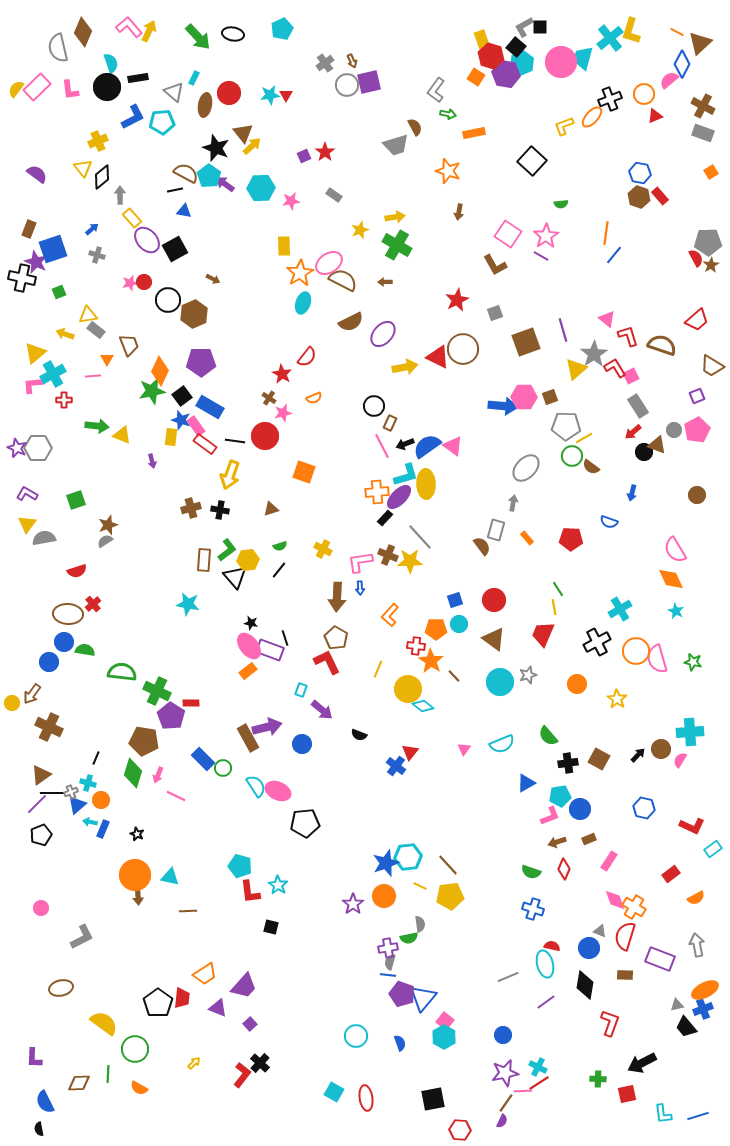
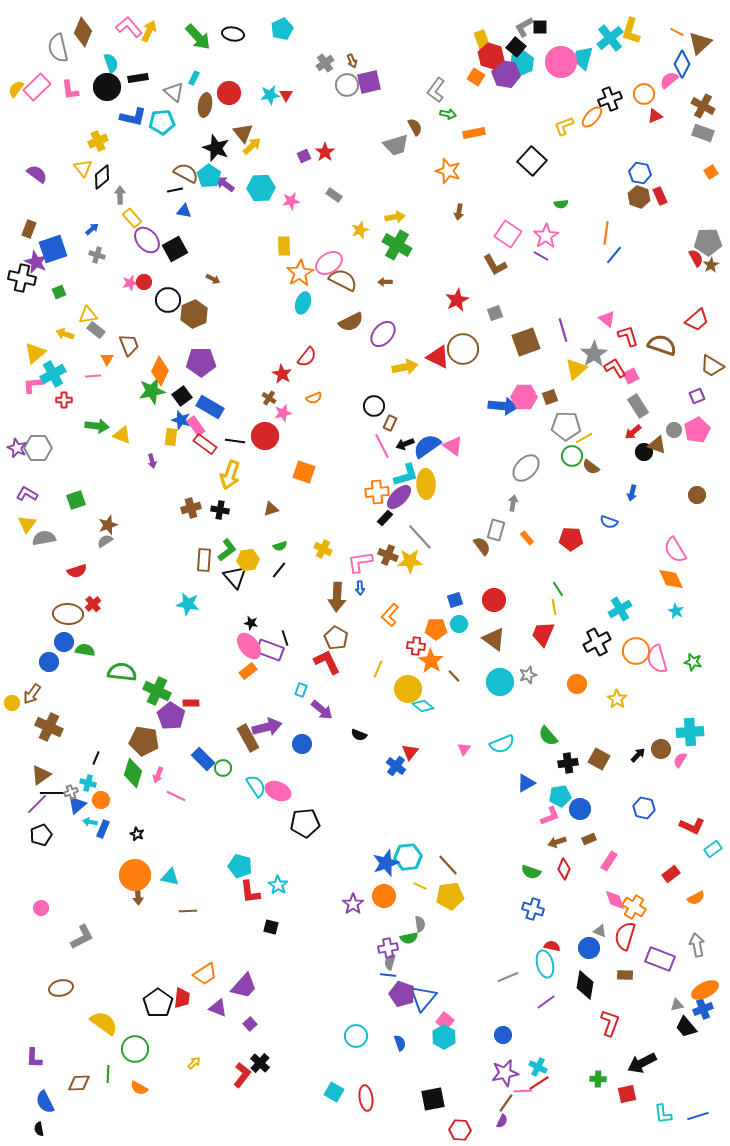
blue L-shape at (133, 117): rotated 40 degrees clockwise
red rectangle at (660, 196): rotated 18 degrees clockwise
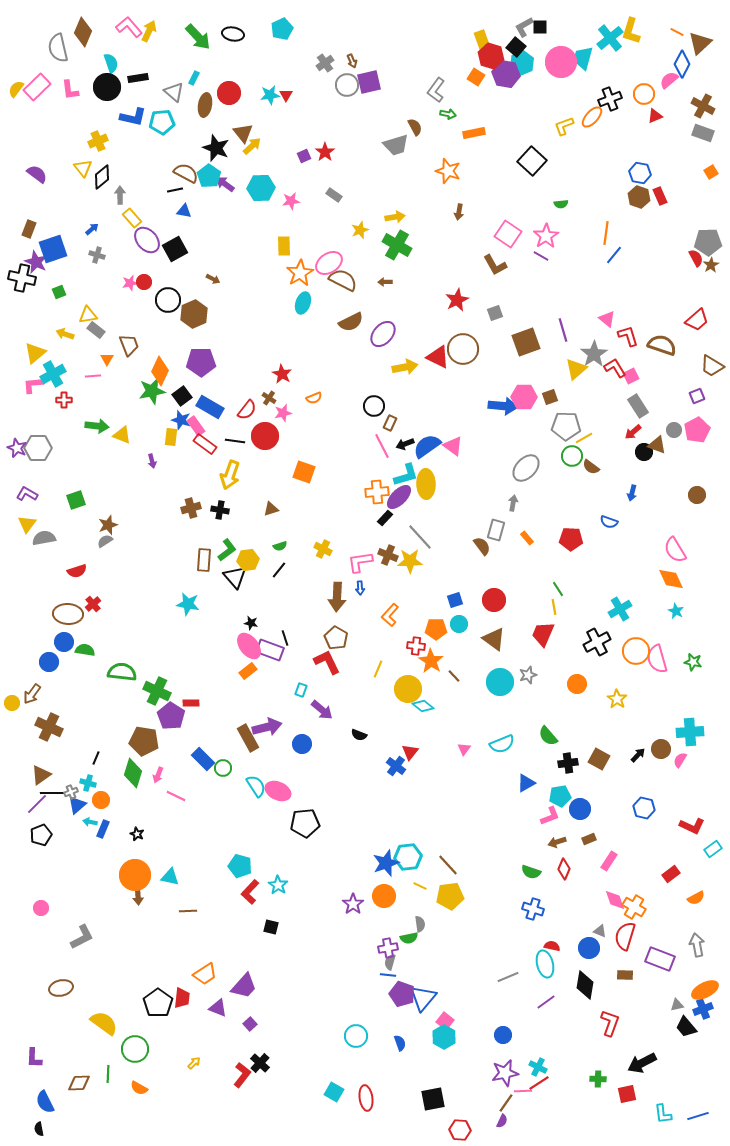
red semicircle at (307, 357): moved 60 px left, 53 px down
red L-shape at (250, 892): rotated 50 degrees clockwise
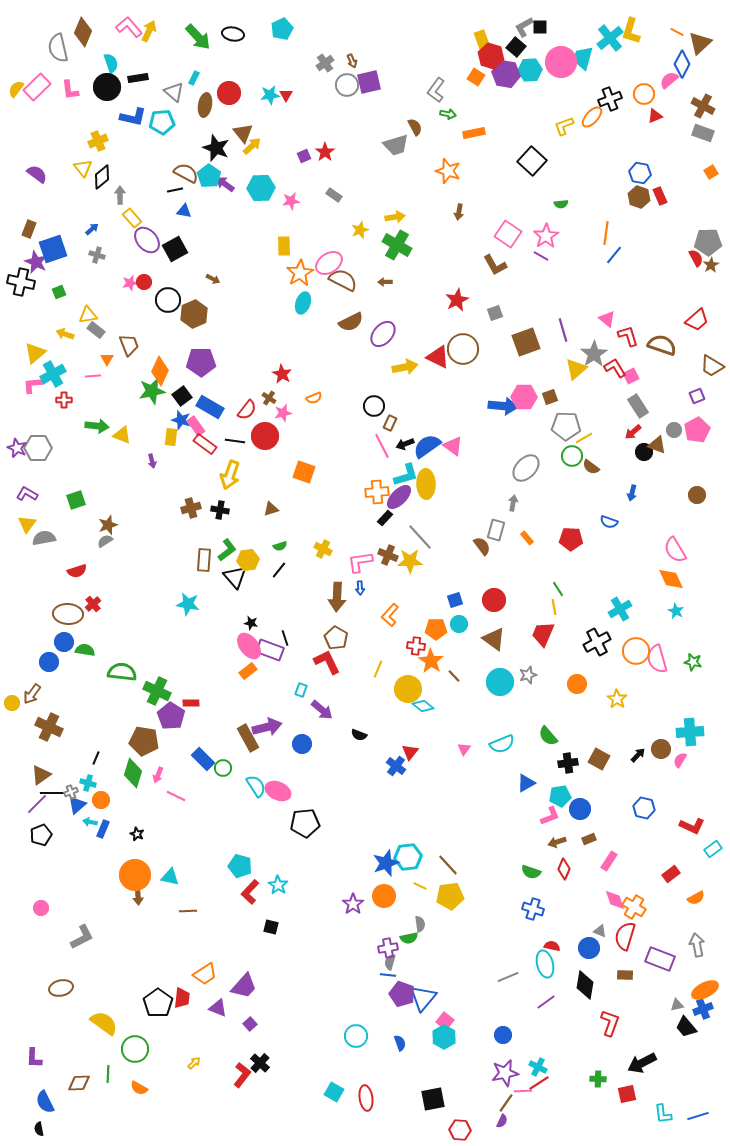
cyan hexagon at (522, 63): moved 8 px right, 7 px down; rotated 20 degrees clockwise
black cross at (22, 278): moved 1 px left, 4 px down
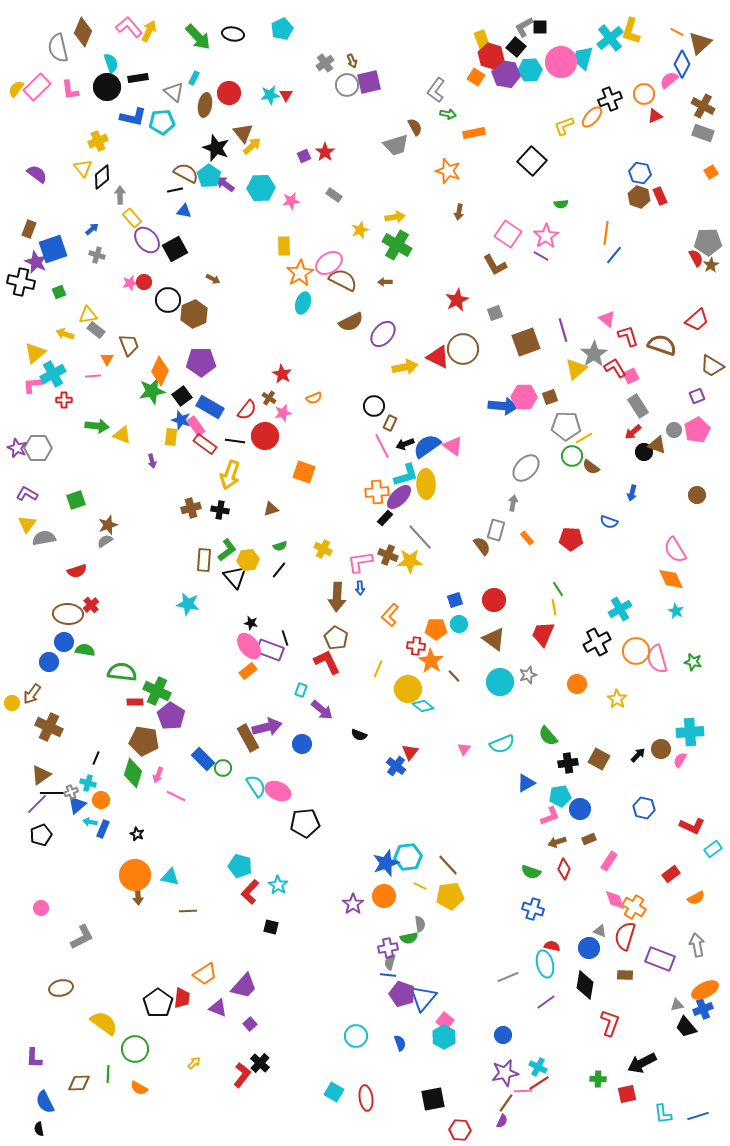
red cross at (93, 604): moved 2 px left, 1 px down
red rectangle at (191, 703): moved 56 px left, 1 px up
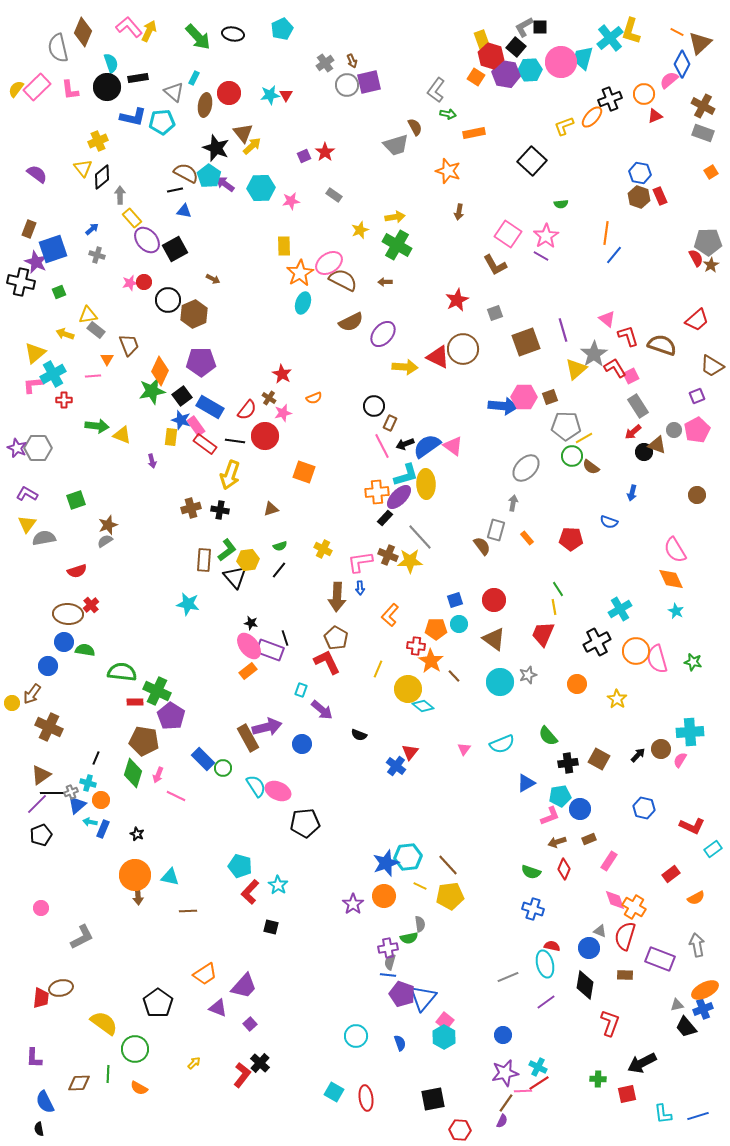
yellow arrow at (405, 367): rotated 15 degrees clockwise
blue circle at (49, 662): moved 1 px left, 4 px down
red trapezoid at (182, 998): moved 141 px left
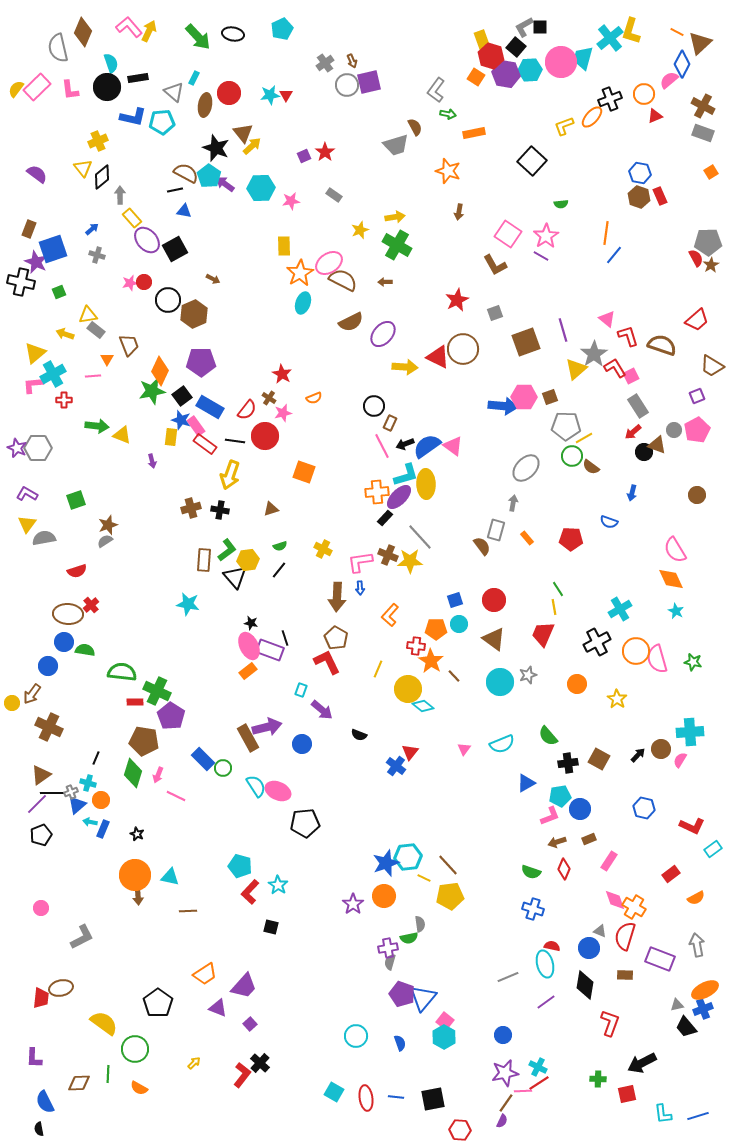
pink ellipse at (249, 646): rotated 12 degrees clockwise
yellow line at (420, 886): moved 4 px right, 8 px up
blue line at (388, 975): moved 8 px right, 122 px down
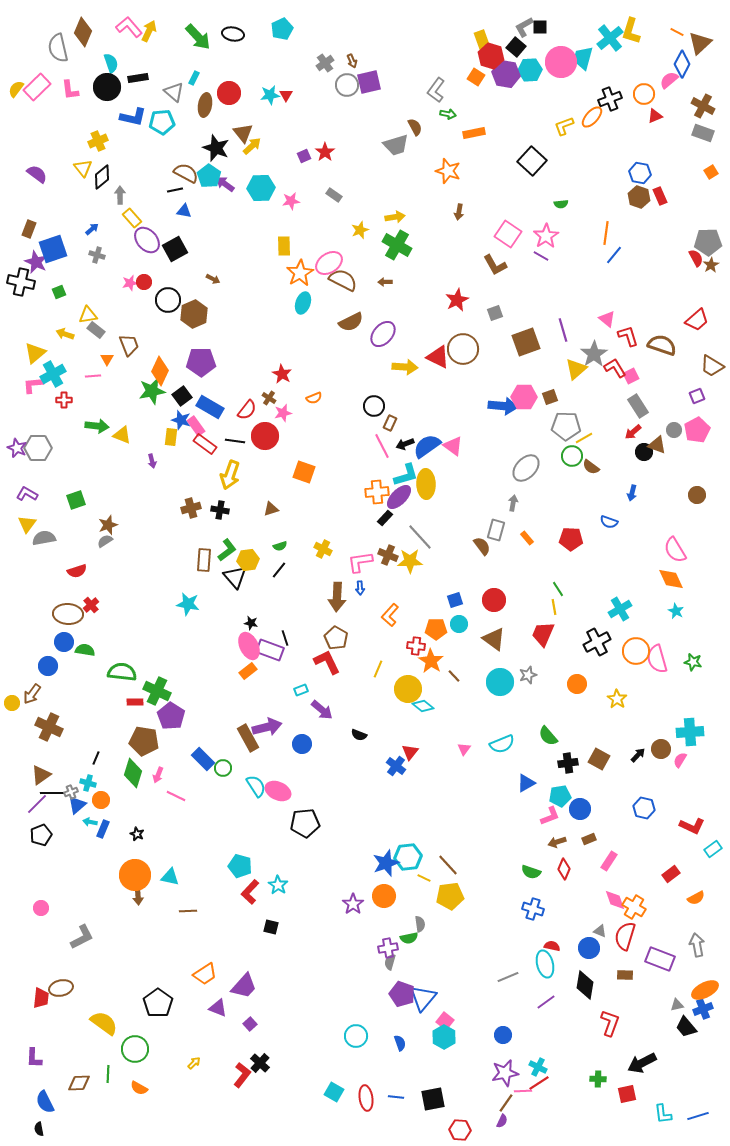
cyan rectangle at (301, 690): rotated 48 degrees clockwise
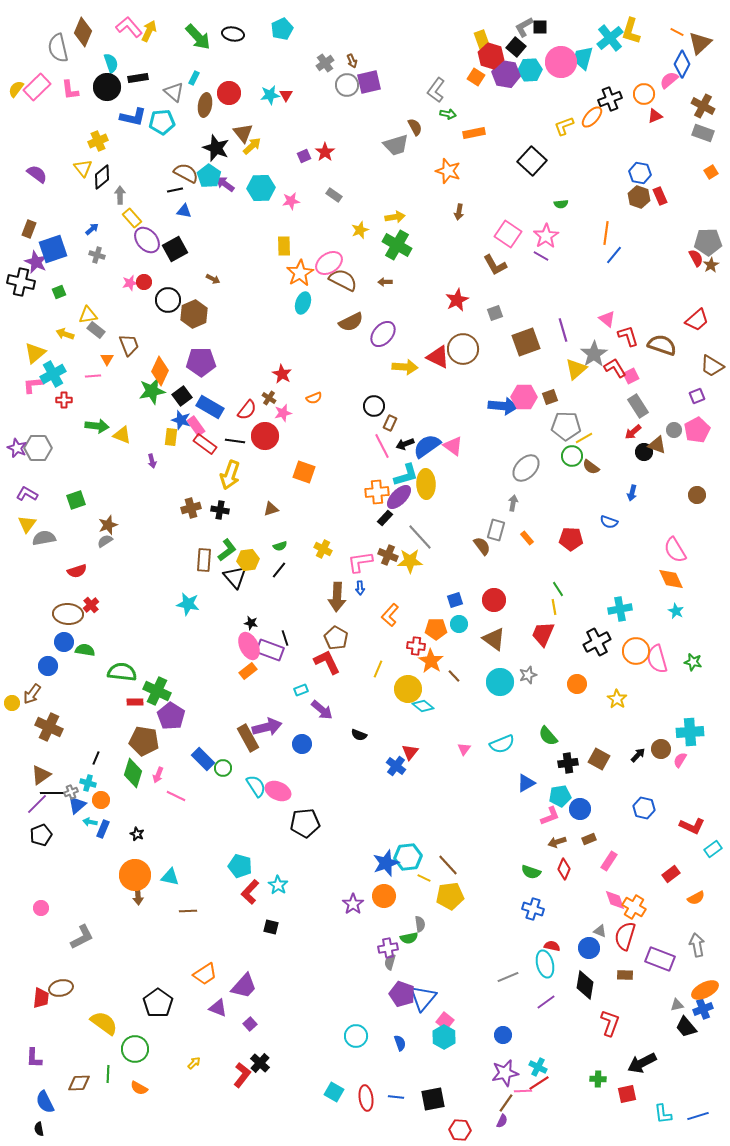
cyan cross at (620, 609): rotated 20 degrees clockwise
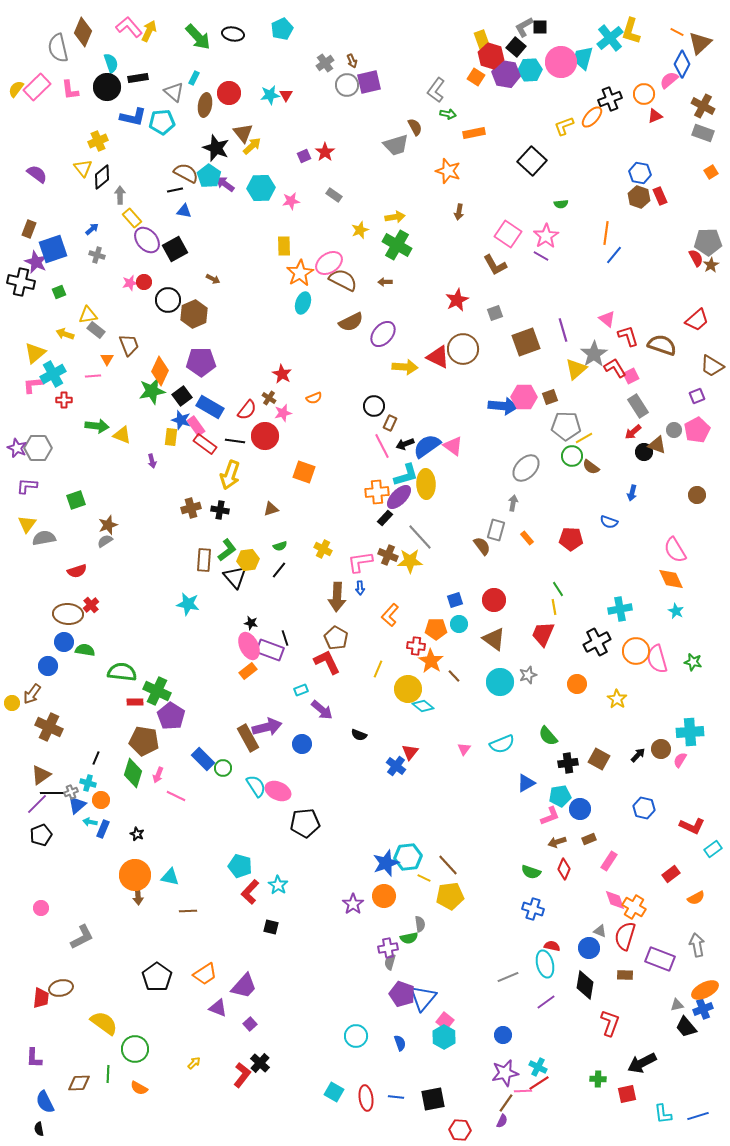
purple L-shape at (27, 494): moved 8 px up; rotated 25 degrees counterclockwise
black pentagon at (158, 1003): moved 1 px left, 26 px up
